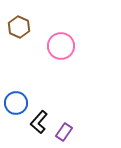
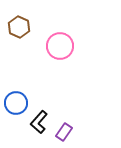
pink circle: moved 1 px left
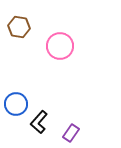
brown hexagon: rotated 15 degrees counterclockwise
blue circle: moved 1 px down
purple rectangle: moved 7 px right, 1 px down
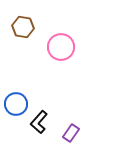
brown hexagon: moved 4 px right
pink circle: moved 1 px right, 1 px down
